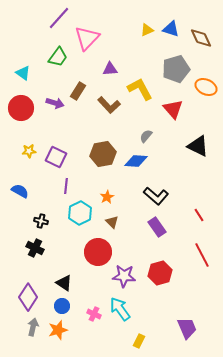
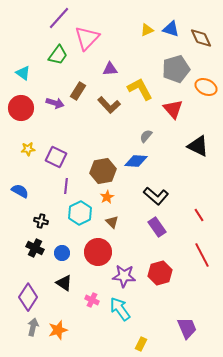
green trapezoid at (58, 57): moved 2 px up
yellow star at (29, 151): moved 1 px left, 2 px up
brown hexagon at (103, 154): moved 17 px down
blue circle at (62, 306): moved 53 px up
pink cross at (94, 314): moved 2 px left, 14 px up
yellow rectangle at (139, 341): moved 2 px right, 3 px down
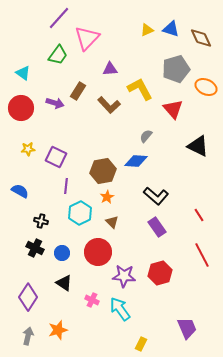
gray arrow at (33, 327): moved 5 px left, 9 px down
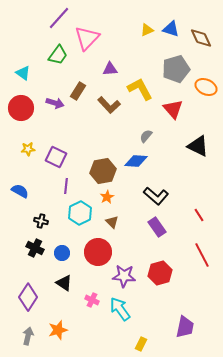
purple trapezoid at (187, 328): moved 2 px left, 1 px up; rotated 35 degrees clockwise
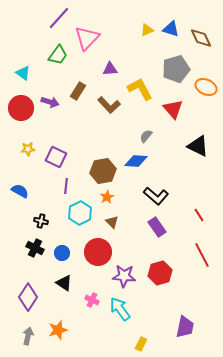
purple arrow at (55, 103): moved 5 px left, 1 px up
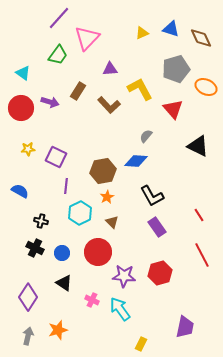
yellow triangle at (147, 30): moved 5 px left, 3 px down
black L-shape at (156, 196): moved 4 px left; rotated 20 degrees clockwise
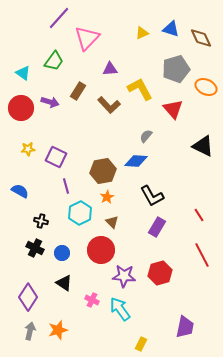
green trapezoid at (58, 55): moved 4 px left, 6 px down
black triangle at (198, 146): moved 5 px right
purple line at (66, 186): rotated 21 degrees counterclockwise
purple rectangle at (157, 227): rotated 66 degrees clockwise
red circle at (98, 252): moved 3 px right, 2 px up
gray arrow at (28, 336): moved 2 px right, 5 px up
